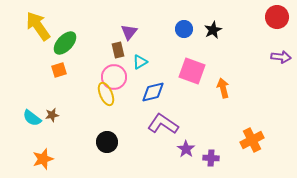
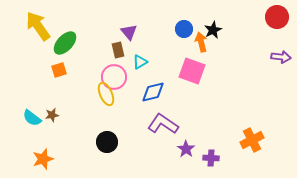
purple triangle: rotated 18 degrees counterclockwise
orange arrow: moved 22 px left, 46 px up
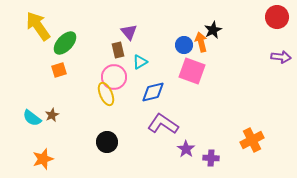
blue circle: moved 16 px down
brown star: rotated 16 degrees counterclockwise
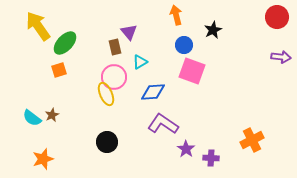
orange arrow: moved 25 px left, 27 px up
brown rectangle: moved 3 px left, 3 px up
blue diamond: rotated 10 degrees clockwise
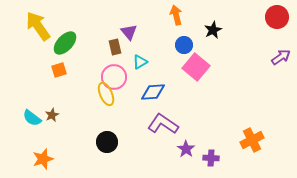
purple arrow: rotated 42 degrees counterclockwise
pink square: moved 4 px right, 4 px up; rotated 20 degrees clockwise
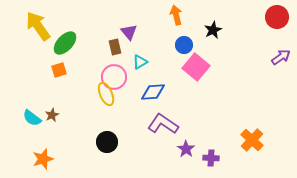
orange cross: rotated 20 degrees counterclockwise
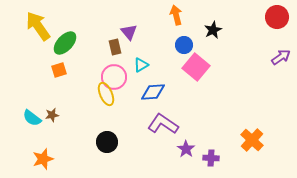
cyan triangle: moved 1 px right, 3 px down
brown star: rotated 16 degrees clockwise
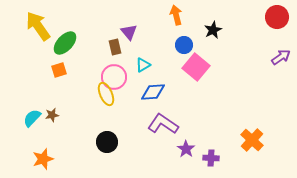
cyan triangle: moved 2 px right
cyan semicircle: rotated 96 degrees clockwise
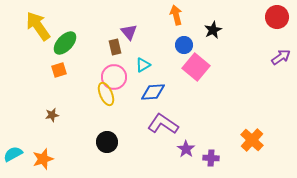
cyan semicircle: moved 19 px left, 36 px down; rotated 18 degrees clockwise
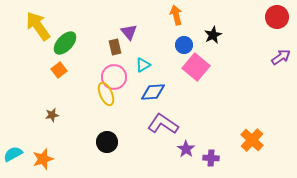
black star: moved 5 px down
orange square: rotated 21 degrees counterclockwise
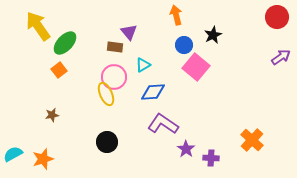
brown rectangle: rotated 70 degrees counterclockwise
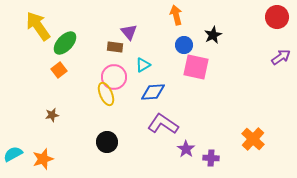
pink square: rotated 28 degrees counterclockwise
orange cross: moved 1 px right, 1 px up
